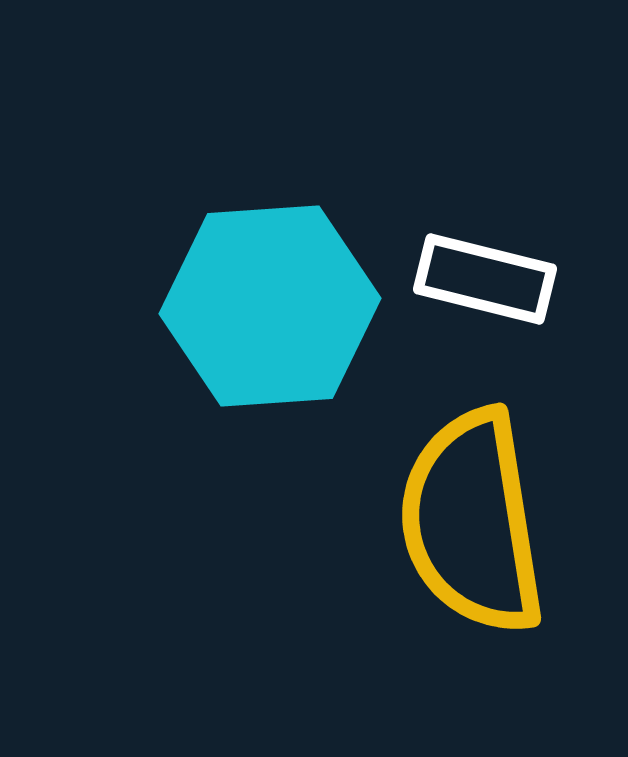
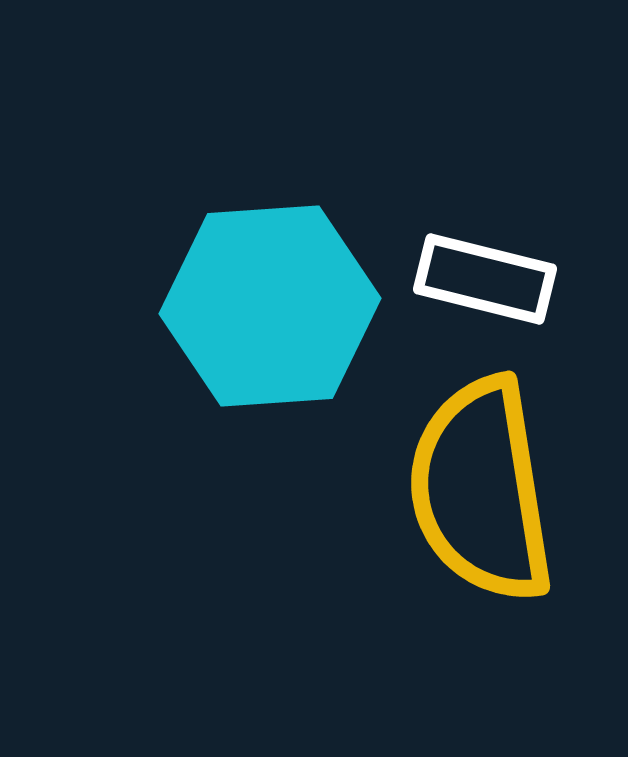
yellow semicircle: moved 9 px right, 32 px up
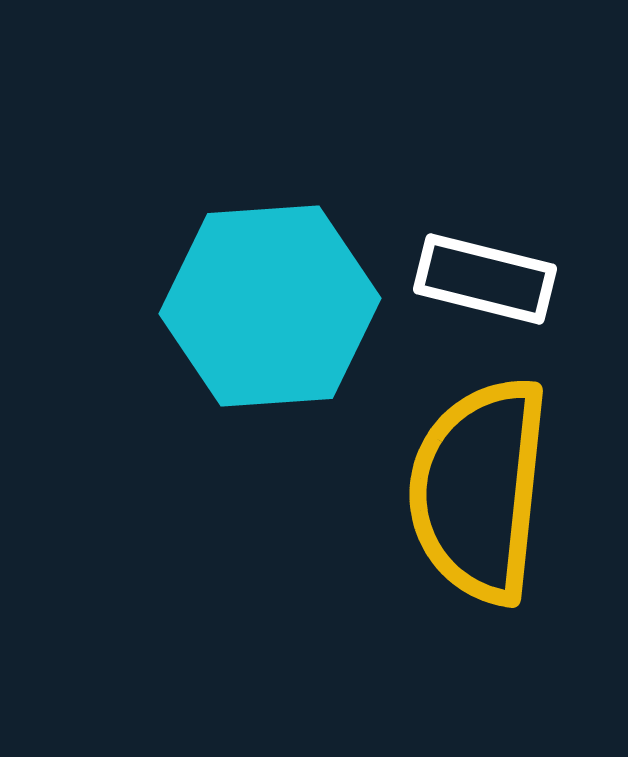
yellow semicircle: moved 2 px left; rotated 15 degrees clockwise
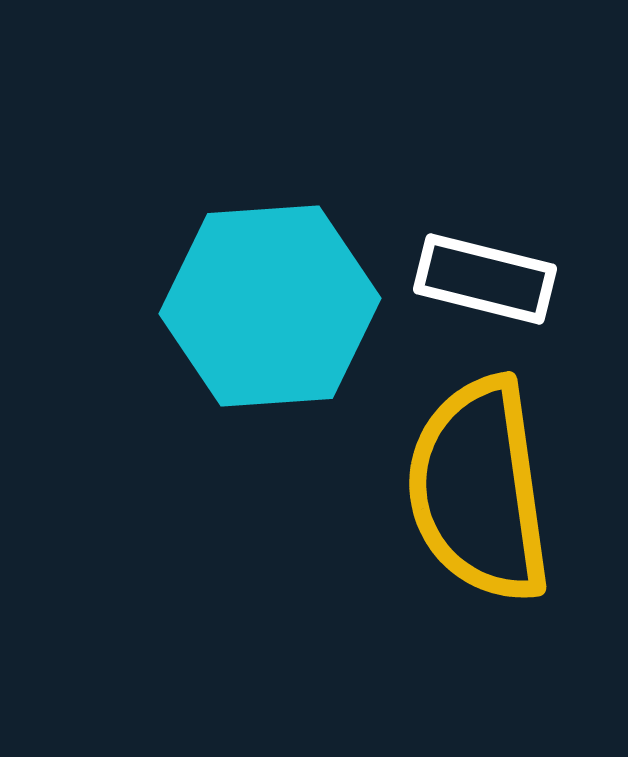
yellow semicircle: rotated 14 degrees counterclockwise
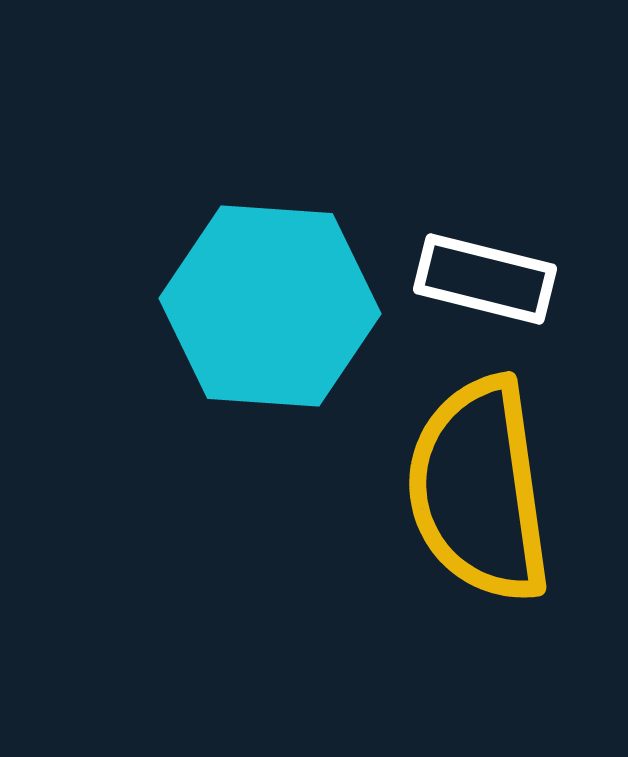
cyan hexagon: rotated 8 degrees clockwise
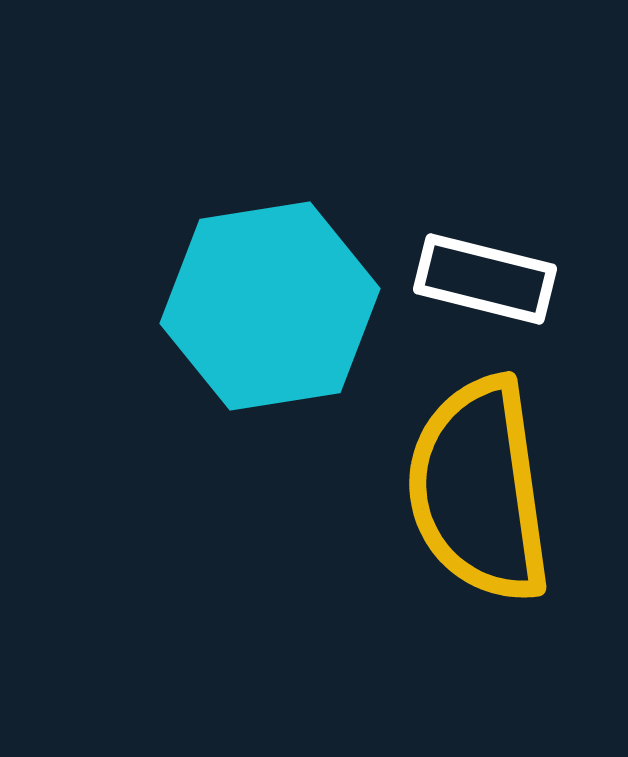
cyan hexagon: rotated 13 degrees counterclockwise
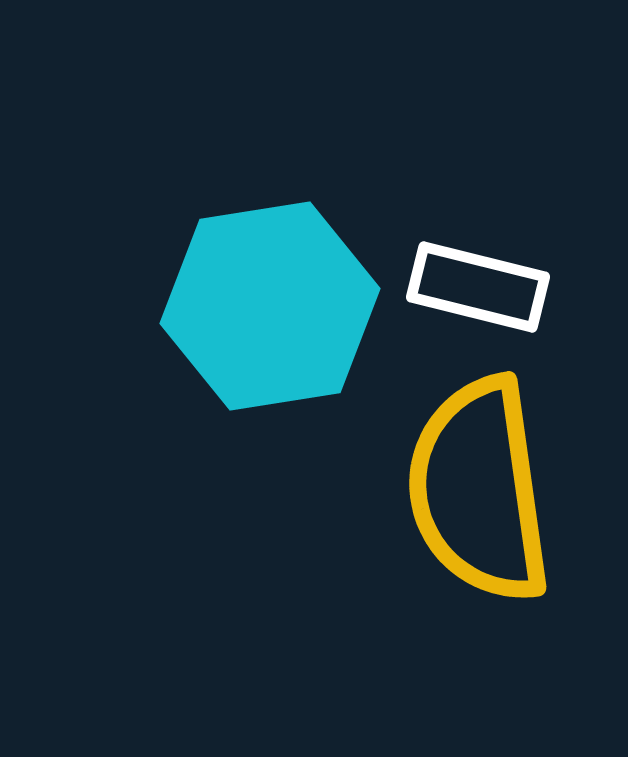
white rectangle: moved 7 px left, 8 px down
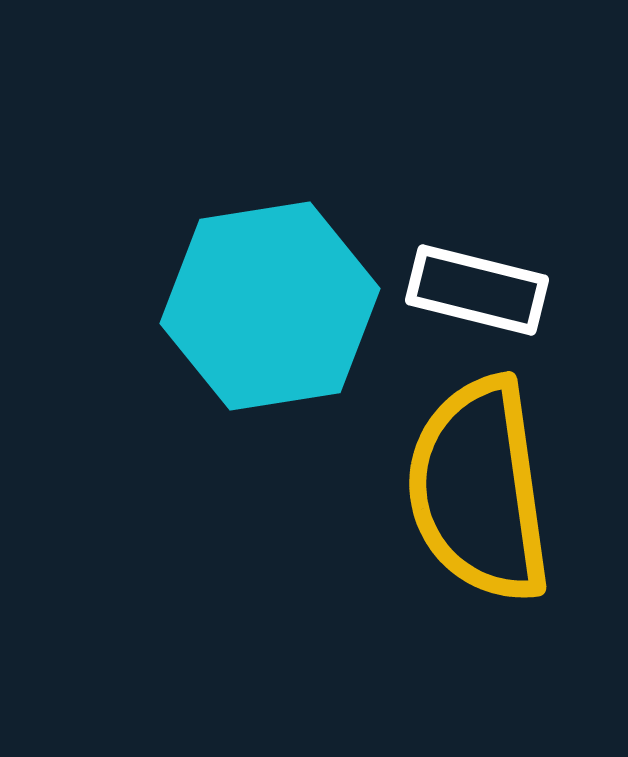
white rectangle: moved 1 px left, 3 px down
